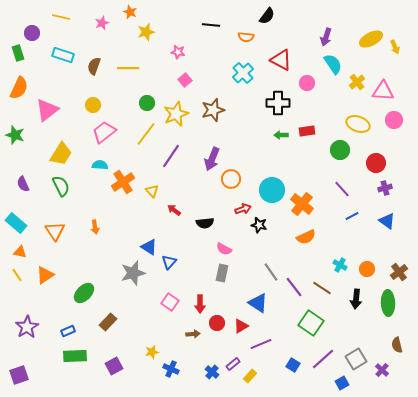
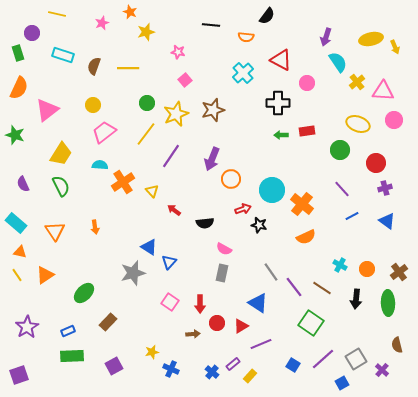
yellow line at (61, 17): moved 4 px left, 3 px up
yellow ellipse at (371, 39): rotated 15 degrees clockwise
cyan semicircle at (333, 64): moved 5 px right, 2 px up
green rectangle at (75, 356): moved 3 px left
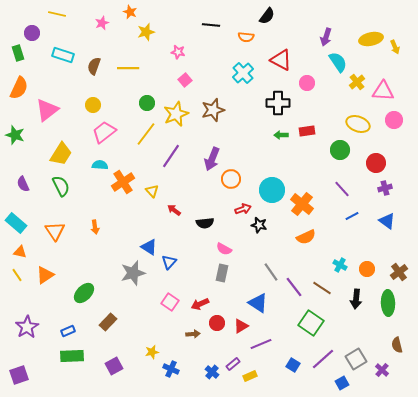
red arrow at (200, 304): rotated 66 degrees clockwise
yellow rectangle at (250, 376): rotated 24 degrees clockwise
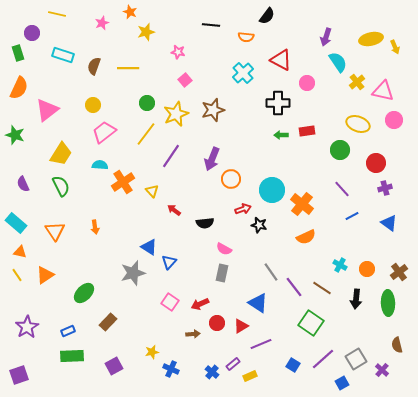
pink triangle at (383, 91): rotated 10 degrees clockwise
blue triangle at (387, 221): moved 2 px right, 2 px down
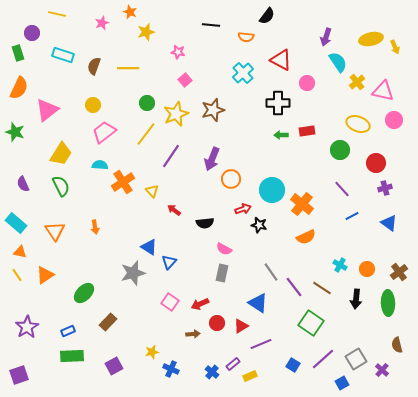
green star at (15, 135): moved 3 px up
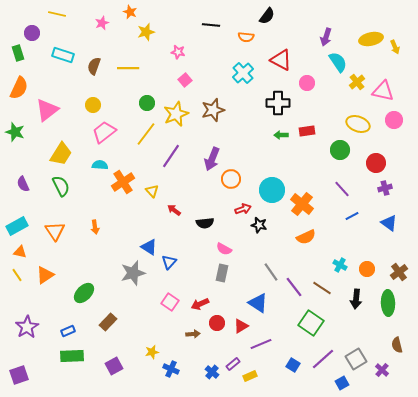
cyan rectangle at (16, 223): moved 1 px right, 3 px down; rotated 70 degrees counterclockwise
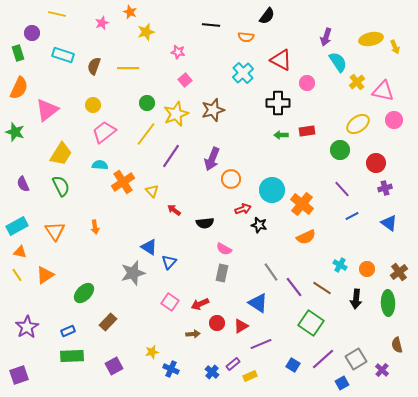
yellow ellipse at (358, 124): rotated 55 degrees counterclockwise
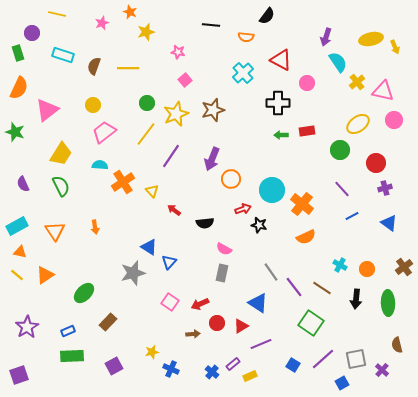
brown cross at (399, 272): moved 5 px right, 5 px up
yellow line at (17, 275): rotated 16 degrees counterclockwise
gray square at (356, 359): rotated 20 degrees clockwise
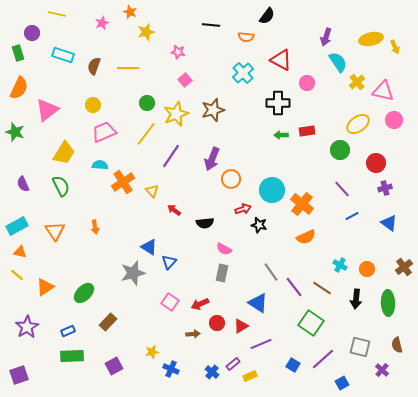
pink trapezoid at (104, 132): rotated 15 degrees clockwise
yellow trapezoid at (61, 154): moved 3 px right, 1 px up
orange triangle at (45, 275): moved 12 px down
gray square at (356, 359): moved 4 px right, 12 px up; rotated 25 degrees clockwise
